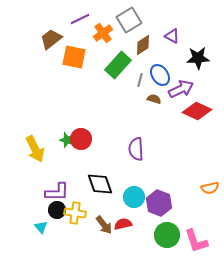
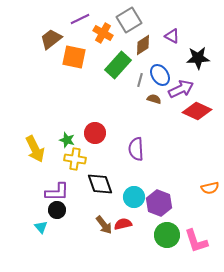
orange cross: rotated 24 degrees counterclockwise
red circle: moved 14 px right, 6 px up
yellow cross: moved 54 px up
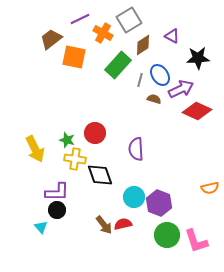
black diamond: moved 9 px up
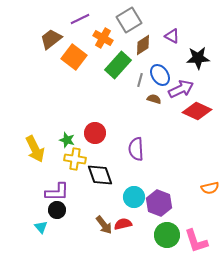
orange cross: moved 5 px down
orange square: rotated 25 degrees clockwise
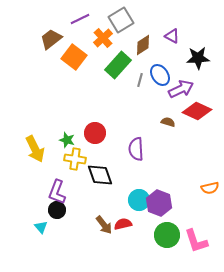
gray square: moved 8 px left
orange cross: rotated 18 degrees clockwise
brown semicircle: moved 14 px right, 23 px down
purple L-shape: rotated 110 degrees clockwise
cyan circle: moved 5 px right, 3 px down
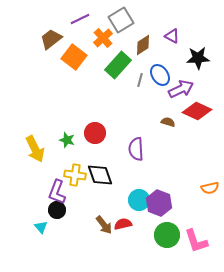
yellow cross: moved 16 px down
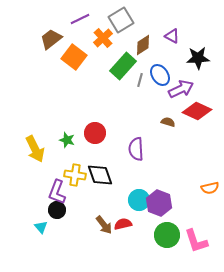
green rectangle: moved 5 px right, 1 px down
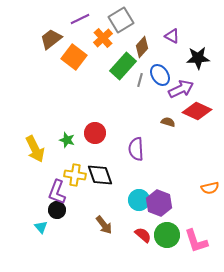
brown diamond: moved 1 px left, 2 px down; rotated 15 degrees counterclockwise
red semicircle: moved 20 px right, 11 px down; rotated 54 degrees clockwise
